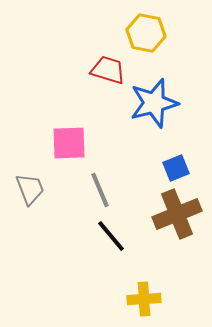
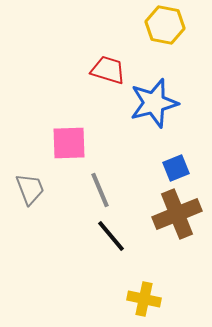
yellow hexagon: moved 19 px right, 8 px up
yellow cross: rotated 16 degrees clockwise
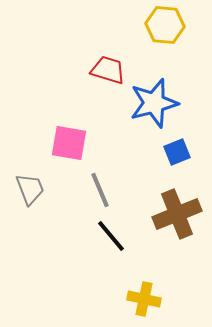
yellow hexagon: rotated 6 degrees counterclockwise
pink square: rotated 12 degrees clockwise
blue square: moved 1 px right, 16 px up
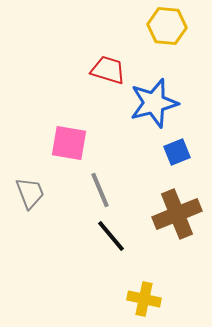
yellow hexagon: moved 2 px right, 1 px down
gray trapezoid: moved 4 px down
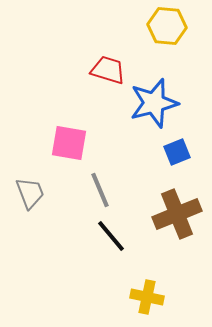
yellow cross: moved 3 px right, 2 px up
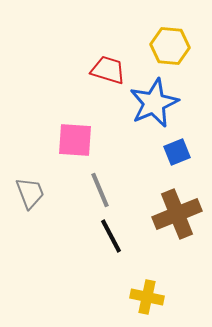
yellow hexagon: moved 3 px right, 20 px down
blue star: rotated 9 degrees counterclockwise
pink square: moved 6 px right, 3 px up; rotated 6 degrees counterclockwise
black line: rotated 12 degrees clockwise
